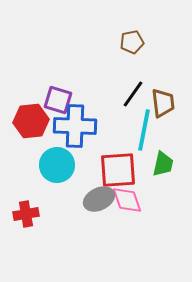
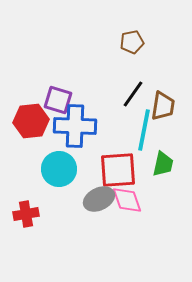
brown trapezoid: moved 3 px down; rotated 16 degrees clockwise
cyan circle: moved 2 px right, 4 px down
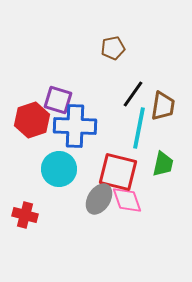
brown pentagon: moved 19 px left, 6 px down
red hexagon: moved 1 px right, 1 px up; rotated 12 degrees counterclockwise
cyan line: moved 5 px left, 2 px up
red square: moved 2 px down; rotated 18 degrees clockwise
gray ellipse: rotated 32 degrees counterclockwise
red cross: moved 1 px left, 1 px down; rotated 25 degrees clockwise
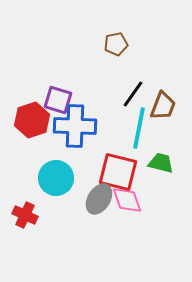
brown pentagon: moved 3 px right, 4 px up
brown trapezoid: rotated 12 degrees clockwise
green trapezoid: moved 2 px left, 1 px up; rotated 88 degrees counterclockwise
cyan circle: moved 3 px left, 9 px down
red cross: rotated 10 degrees clockwise
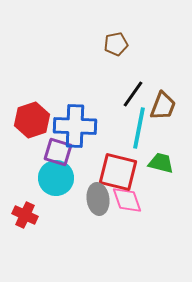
purple square: moved 52 px down
gray ellipse: moved 1 px left; rotated 40 degrees counterclockwise
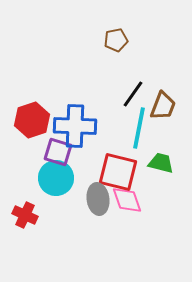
brown pentagon: moved 4 px up
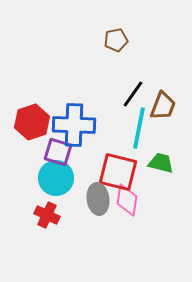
red hexagon: moved 2 px down
blue cross: moved 1 px left, 1 px up
pink diamond: rotated 28 degrees clockwise
red cross: moved 22 px right
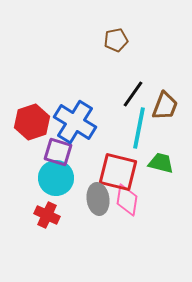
brown trapezoid: moved 2 px right
blue cross: moved 1 px right, 3 px up; rotated 30 degrees clockwise
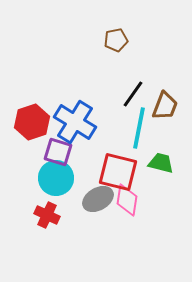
gray ellipse: rotated 68 degrees clockwise
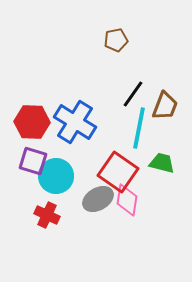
red hexagon: rotated 20 degrees clockwise
purple square: moved 25 px left, 9 px down
green trapezoid: moved 1 px right
red square: rotated 21 degrees clockwise
cyan circle: moved 2 px up
